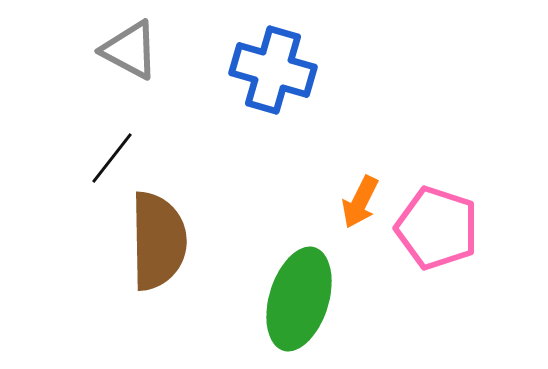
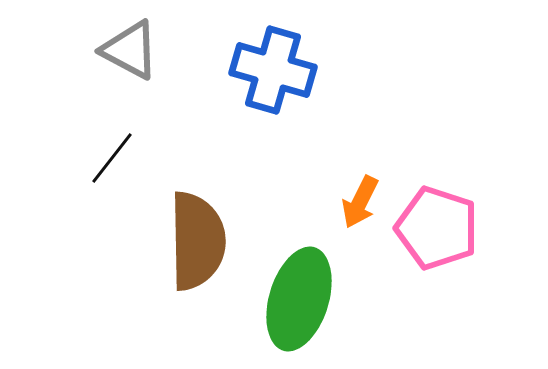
brown semicircle: moved 39 px right
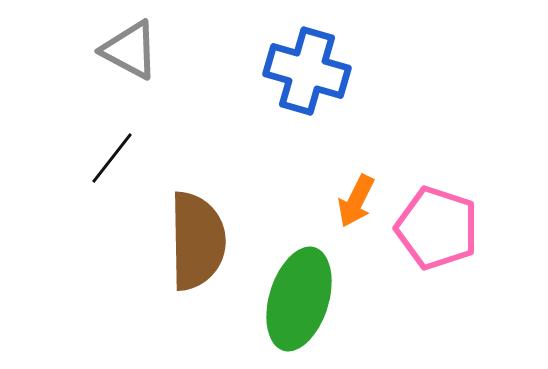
blue cross: moved 34 px right, 1 px down
orange arrow: moved 4 px left, 1 px up
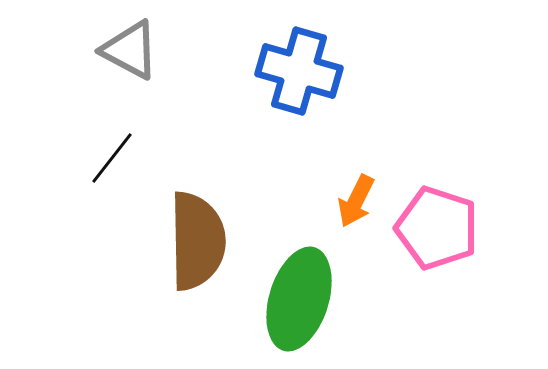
blue cross: moved 8 px left
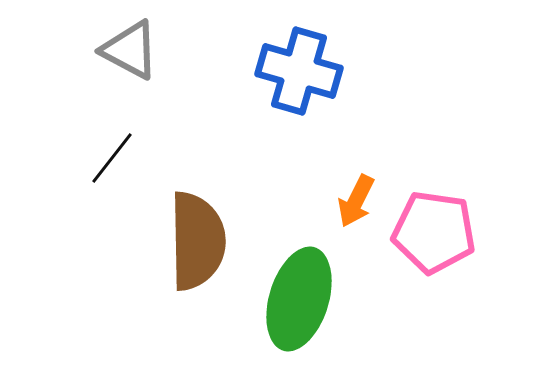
pink pentagon: moved 3 px left, 4 px down; rotated 10 degrees counterclockwise
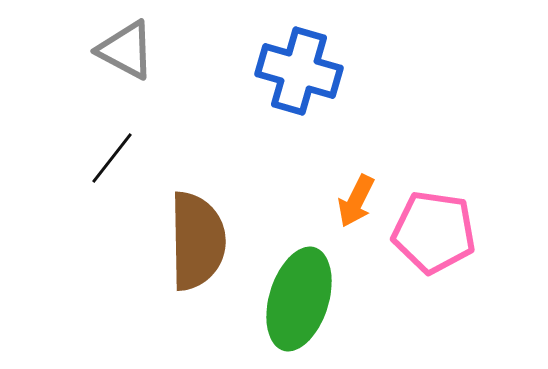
gray triangle: moved 4 px left
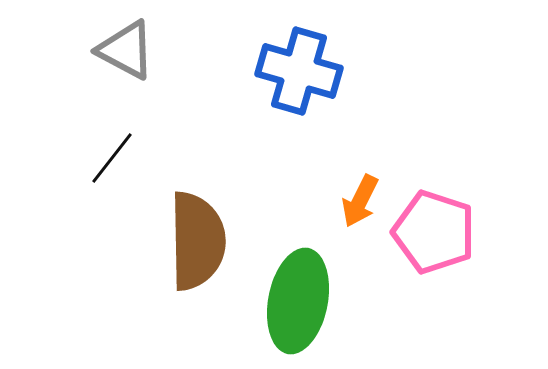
orange arrow: moved 4 px right
pink pentagon: rotated 10 degrees clockwise
green ellipse: moved 1 px left, 2 px down; rotated 6 degrees counterclockwise
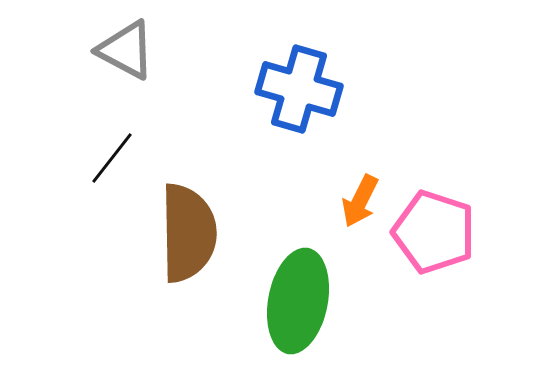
blue cross: moved 18 px down
brown semicircle: moved 9 px left, 8 px up
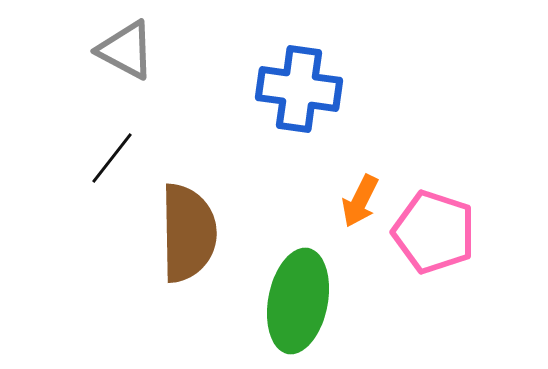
blue cross: rotated 8 degrees counterclockwise
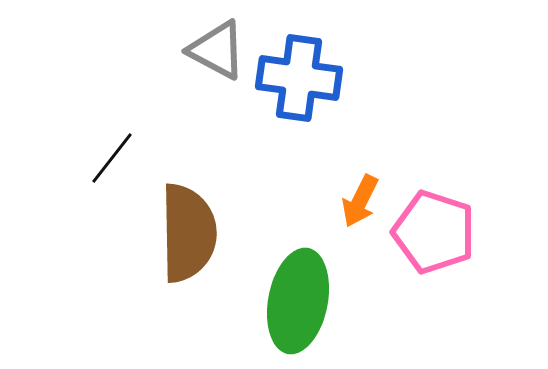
gray triangle: moved 91 px right
blue cross: moved 11 px up
